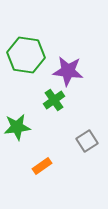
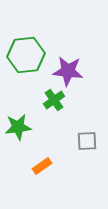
green hexagon: rotated 15 degrees counterclockwise
green star: moved 1 px right
gray square: rotated 30 degrees clockwise
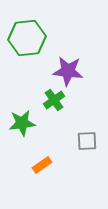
green hexagon: moved 1 px right, 17 px up
green star: moved 4 px right, 4 px up
orange rectangle: moved 1 px up
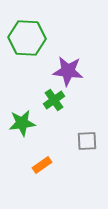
green hexagon: rotated 9 degrees clockwise
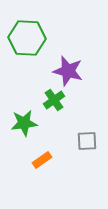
purple star: rotated 8 degrees clockwise
green star: moved 2 px right
orange rectangle: moved 5 px up
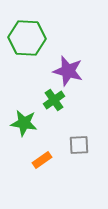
green star: rotated 16 degrees clockwise
gray square: moved 8 px left, 4 px down
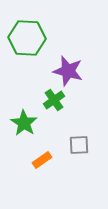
green star: rotated 24 degrees clockwise
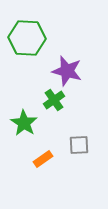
purple star: moved 1 px left
orange rectangle: moved 1 px right, 1 px up
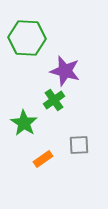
purple star: moved 2 px left
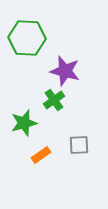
green star: rotated 24 degrees clockwise
orange rectangle: moved 2 px left, 4 px up
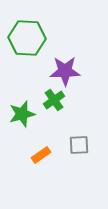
purple star: rotated 16 degrees counterclockwise
green star: moved 2 px left, 9 px up
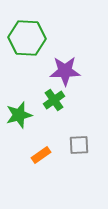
green star: moved 3 px left, 1 px down
